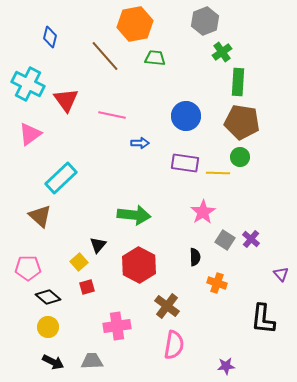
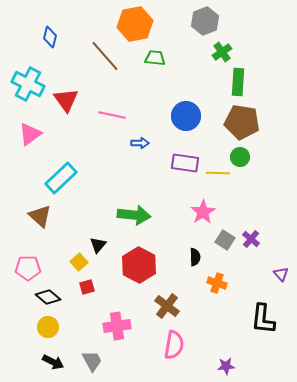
gray trapezoid: rotated 65 degrees clockwise
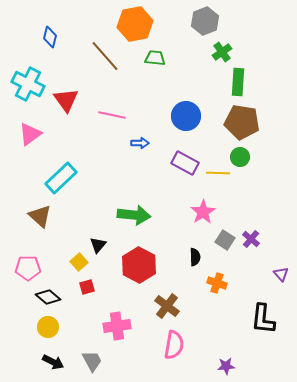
purple rectangle: rotated 20 degrees clockwise
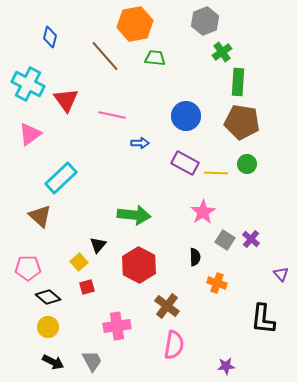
green circle: moved 7 px right, 7 px down
yellow line: moved 2 px left
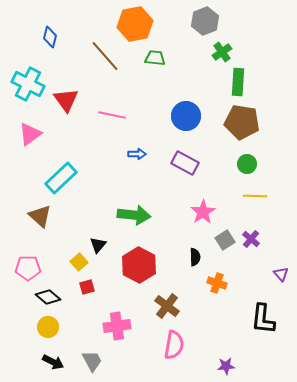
blue arrow: moved 3 px left, 11 px down
yellow line: moved 39 px right, 23 px down
gray square: rotated 24 degrees clockwise
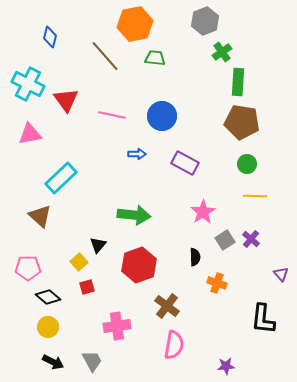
blue circle: moved 24 px left
pink triangle: rotated 25 degrees clockwise
red hexagon: rotated 12 degrees clockwise
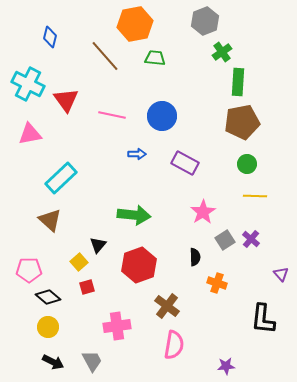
brown pentagon: rotated 20 degrees counterclockwise
brown triangle: moved 10 px right, 4 px down
pink pentagon: moved 1 px right, 2 px down
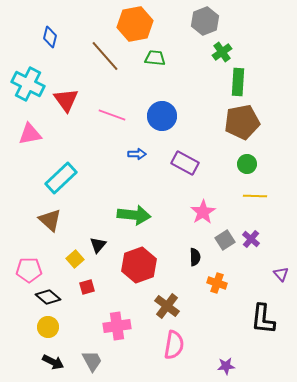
pink line: rotated 8 degrees clockwise
yellow square: moved 4 px left, 3 px up
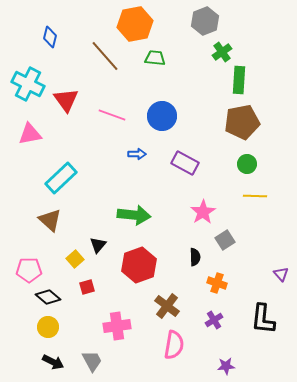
green rectangle: moved 1 px right, 2 px up
purple cross: moved 37 px left, 81 px down; rotated 18 degrees clockwise
